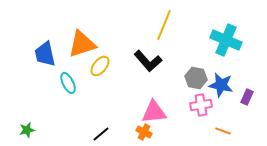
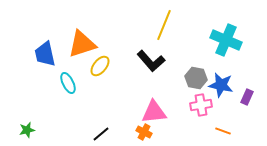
black L-shape: moved 3 px right
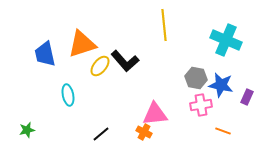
yellow line: rotated 28 degrees counterclockwise
black L-shape: moved 26 px left
cyan ellipse: moved 12 px down; rotated 15 degrees clockwise
pink triangle: moved 1 px right, 2 px down
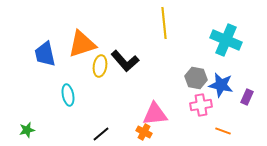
yellow line: moved 2 px up
yellow ellipse: rotated 30 degrees counterclockwise
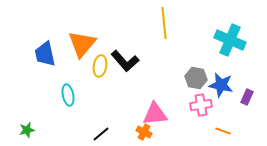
cyan cross: moved 4 px right
orange triangle: rotated 32 degrees counterclockwise
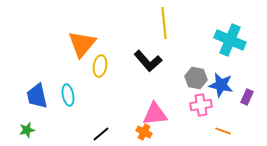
blue trapezoid: moved 8 px left, 42 px down
black L-shape: moved 23 px right
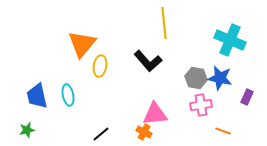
blue star: moved 1 px left, 7 px up
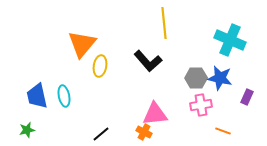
gray hexagon: rotated 10 degrees counterclockwise
cyan ellipse: moved 4 px left, 1 px down
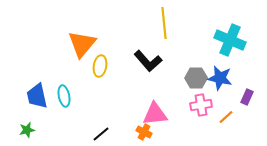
orange line: moved 3 px right, 14 px up; rotated 63 degrees counterclockwise
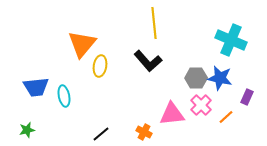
yellow line: moved 10 px left
cyan cross: moved 1 px right
blue trapezoid: moved 1 px left, 9 px up; rotated 84 degrees counterclockwise
pink cross: rotated 35 degrees counterclockwise
pink triangle: moved 17 px right
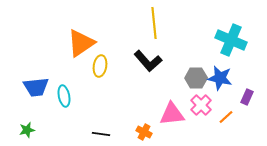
orange triangle: moved 1 px left, 1 px up; rotated 16 degrees clockwise
black line: rotated 48 degrees clockwise
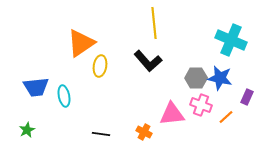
pink cross: rotated 25 degrees counterclockwise
green star: rotated 14 degrees counterclockwise
